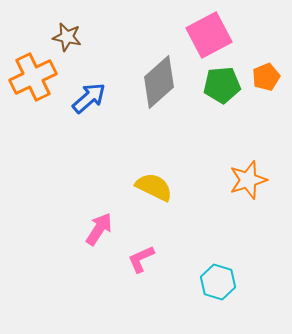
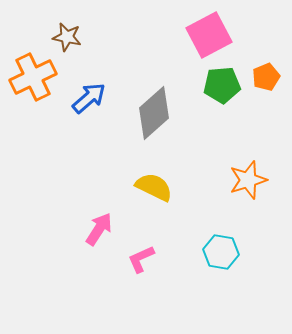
gray diamond: moved 5 px left, 31 px down
cyan hexagon: moved 3 px right, 30 px up; rotated 8 degrees counterclockwise
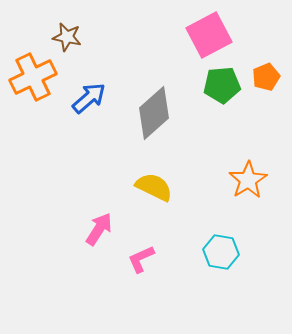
orange star: rotated 15 degrees counterclockwise
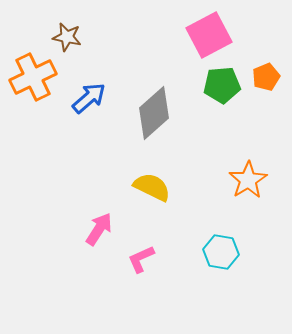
yellow semicircle: moved 2 px left
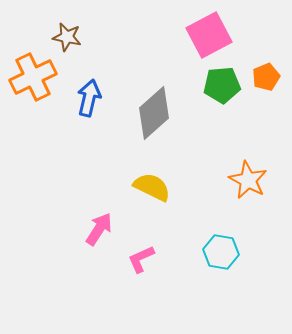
blue arrow: rotated 36 degrees counterclockwise
orange star: rotated 12 degrees counterclockwise
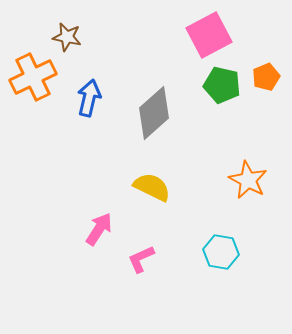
green pentagon: rotated 18 degrees clockwise
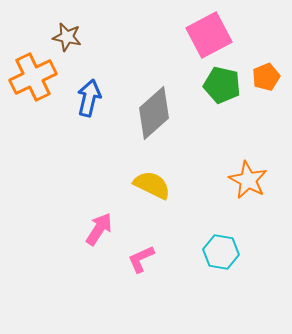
yellow semicircle: moved 2 px up
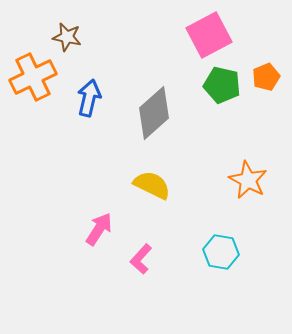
pink L-shape: rotated 24 degrees counterclockwise
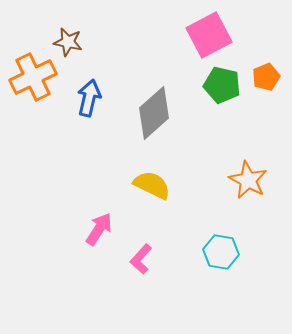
brown star: moved 1 px right, 5 px down
